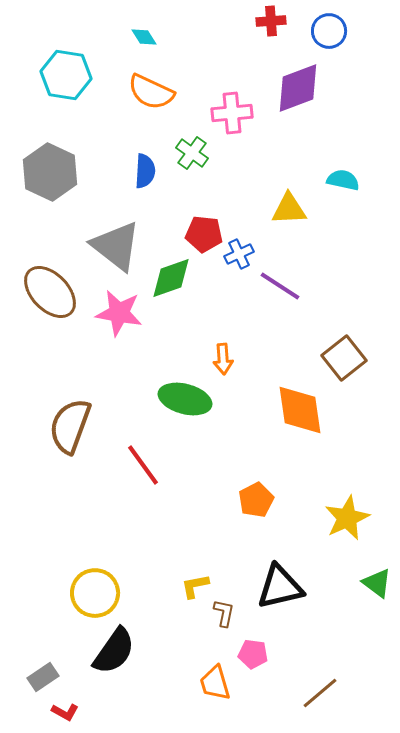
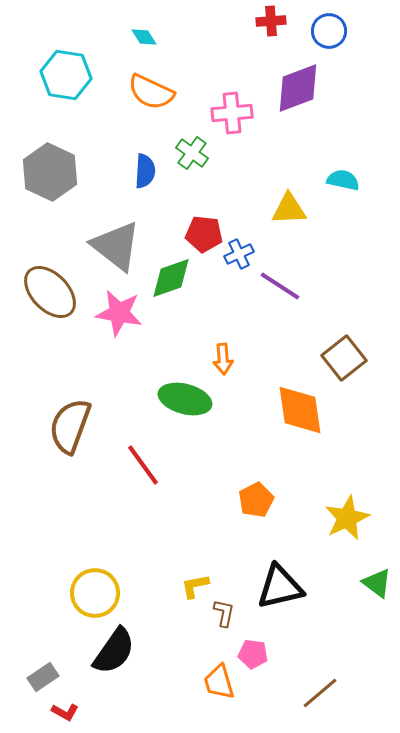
orange trapezoid: moved 4 px right, 1 px up
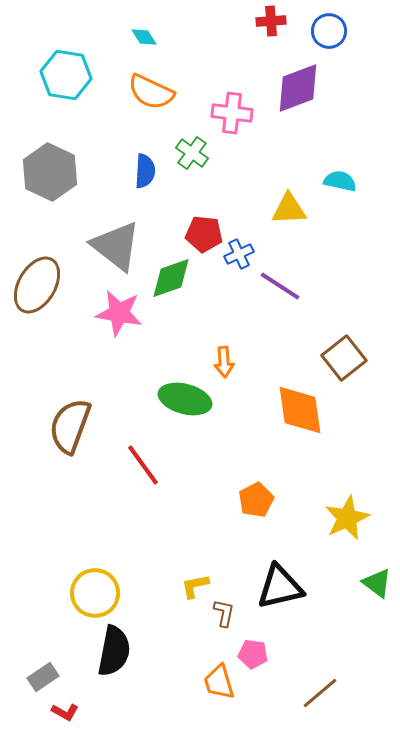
pink cross: rotated 12 degrees clockwise
cyan semicircle: moved 3 px left, 1 px down
brown ellipse: moved 13 px left, 7 px up; rotated 74 degrees clockwise
orange arrow: moved 1 px right, 3 px down
black semicircle: rotated 24 degrees counterclockwise
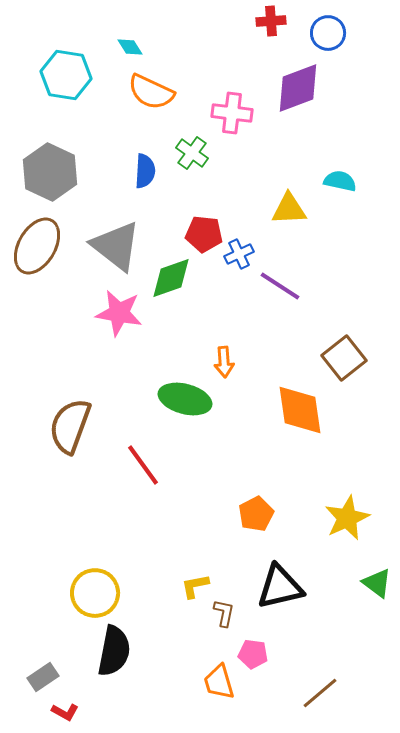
blue circle: moved 1 px left, 2 px down
cyan diamond: moved 14 px left, 10 px down
brown ellipse: moved 39 px up
orange pentagon: moved 14 px down
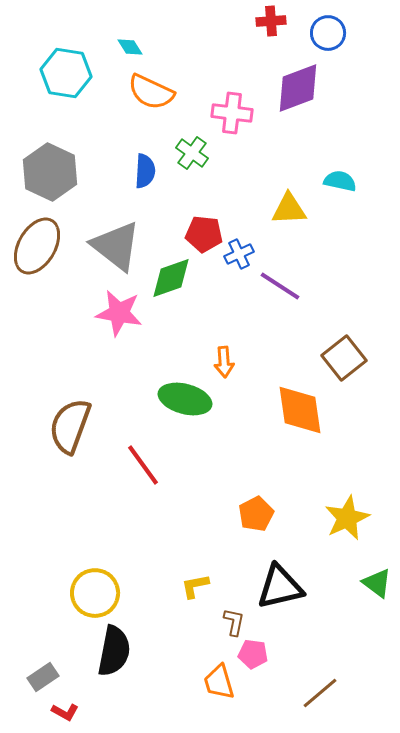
cyan hexagon: moved 2 px up
brown L-shape: moved 10 px right, 9 px down
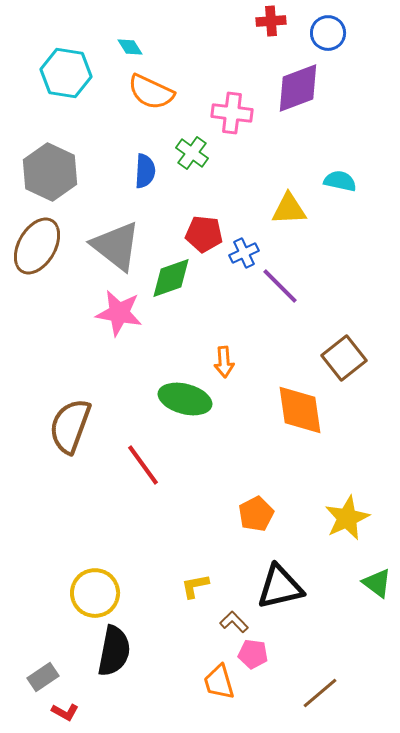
blue cross: moved 5 px right, 1 px up
purple line: rotated 12 degrees clockwise
brown L-shape: rotated 56 degrees counterclockwise
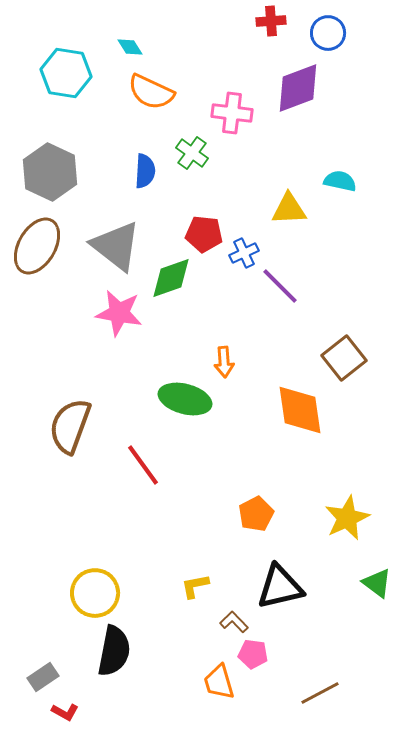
brown line: rotated 12 degrees clockwise
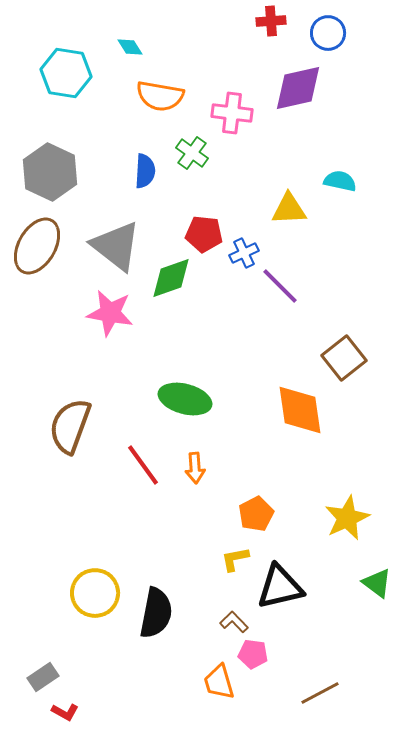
purple diamond: rotated 8 degrees clockwise
orange semicircle: moved 9 px right, 4 px down; rotated 15 degrees counterclockwise
pink star: moved 9 px left
orange arrow: moved 29 px left, 106 px down
yellow L-shape: moved 40 px right, 27 px up
black semicircle: moved 42 px right, 38 px up
